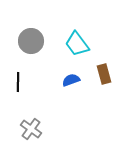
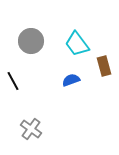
brown rectangle: moved 8 px up
black line: moved 5 px left, 1 px up; rotated 30 degrees counterclockwise
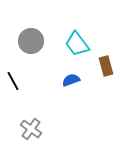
brown rectangle: moved 2 px right
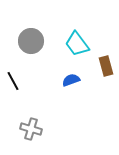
gray cross: rotated 20 degrees counterclockwise
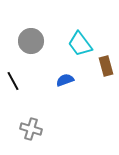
cyan trapezoid: moved 3 px right
blue semicircle: moved 6 px left
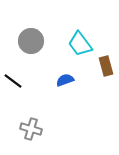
black line: rotated 24 degrees counterclockwise
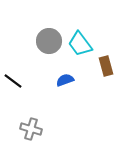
gray circle: moved 18 px right
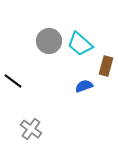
cyan trapezoid: rotated 12 degrees counterclockwise
brown rectangle: rotated 30 degrees clockwise
blue semicircle: moved 19 px right, 6 px down
gray cross: rotated 20 degrees clockwise
